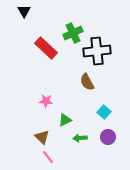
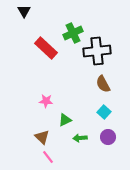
brown semicircle: moved 16 px right, 2 px down
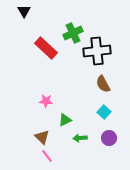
purple circle: moved 1 px right, 1 px down
pink line: moved 1 px left, 1 px up
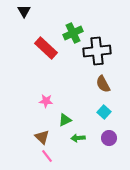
green arrow: moved 2 px left
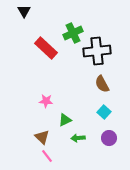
brown semicircle: moved 1 px left
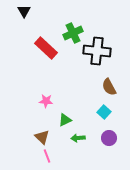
black cross: rotated 12 degrees clockwise
brown semicircle: moved 7 px right, 3 px down
pink line: rotated 16 degrees clockwise
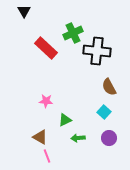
brown triangle: moved 2 px left; rotated 14 degrees counterclockwise
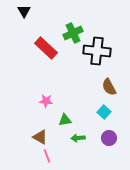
green triangle: rotated 16 degrees clockwise
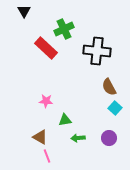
green cross: moved 9 px left, 4 px up
cyan square: moved 11 px right, 4 px up
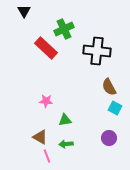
cyan square: rotated 16 degrees counterclockwise
green arrow: moved 12 px left, 6 px down
